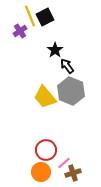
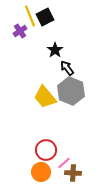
black arrow: moved 2 px down
brown cross: rotated 21 degrees clockwise
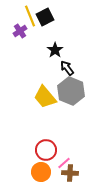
brown cross: moved 3 px left
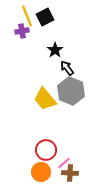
yellow line: moved 3 px left
purple cross: moved 2 px right; rotated 24 degrees clockwise
yellow trapezoid: moved 2 px down
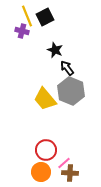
purple cross: rotated 24 degrees clockwise
black star: rotated 14 degrees counterclockwise
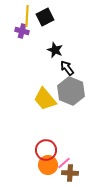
yellow line: rotated 25 degrees clockwise
orange circle: moved 7 px right, 7 px up
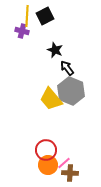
black square: moved 1 px up
yellow trapezoid: moved 6 px right
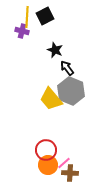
yellow line: moved 1 px down
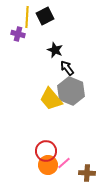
purple cross: moved 4 px left, 3 px down
red circle: moved 1 px down
brown cross: moved 17 px right
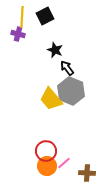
yellow line: moved 5 px left
orange circle: moved 1 px left, 1 px down
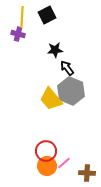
black square: moved 2 px right, 1 px up
black star: rotated 28 degrees counterclockwise
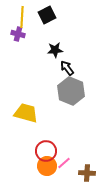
yellow trapezoid: moved 25 px left, 14 px down; rotated 145 degrees clockwise
